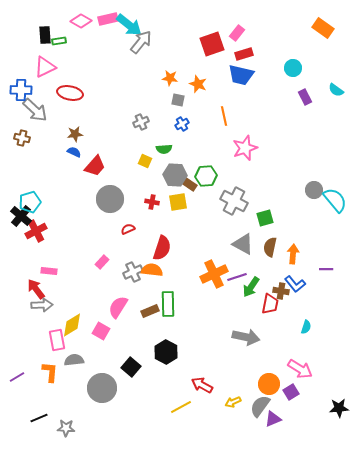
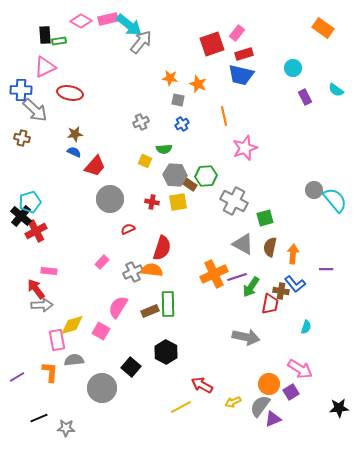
yellow diamond at (72, 325): rotated 15 degrees clockwise
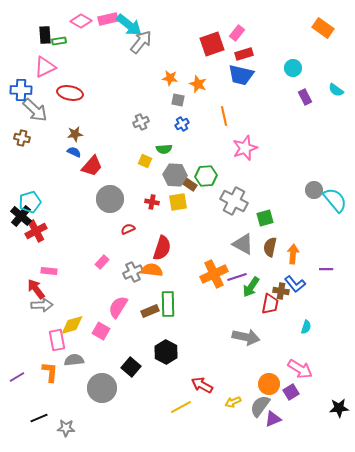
red trapezoid at (95, 166): moved 3 px left
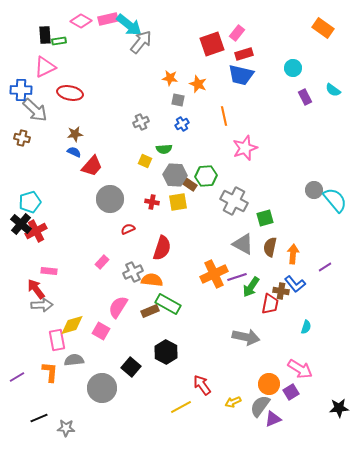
cyan semicircle at (336, 90): moved 3 px left
black cross at (21, 216): moved 8 px down
purple line at (326, 269): moved 1 px left, 2 px up; rotated 32 degrees counterclockwise
orange semicircle at (152, 270): moved 10 px down
green rectangle at (168, 304): rotated 60 degrees counterclockwise
red arrow at (202, 385): rotated 25 degrees clockwise
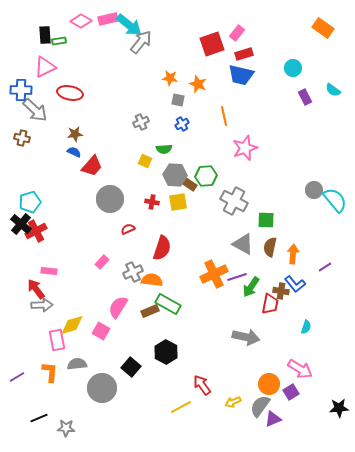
green square at (265, 218): moved 1 px right, 2 px down; rotated 18 degrees clockwise
gray semicircle at (74, 360): moved 3 px right, 4 px down
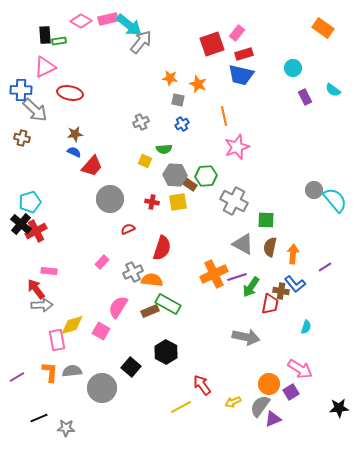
pink star at (245, 148): moved 8 px left, 1 px up
gray semicircle at (77, 364): moved 5 px left, 7 px down
